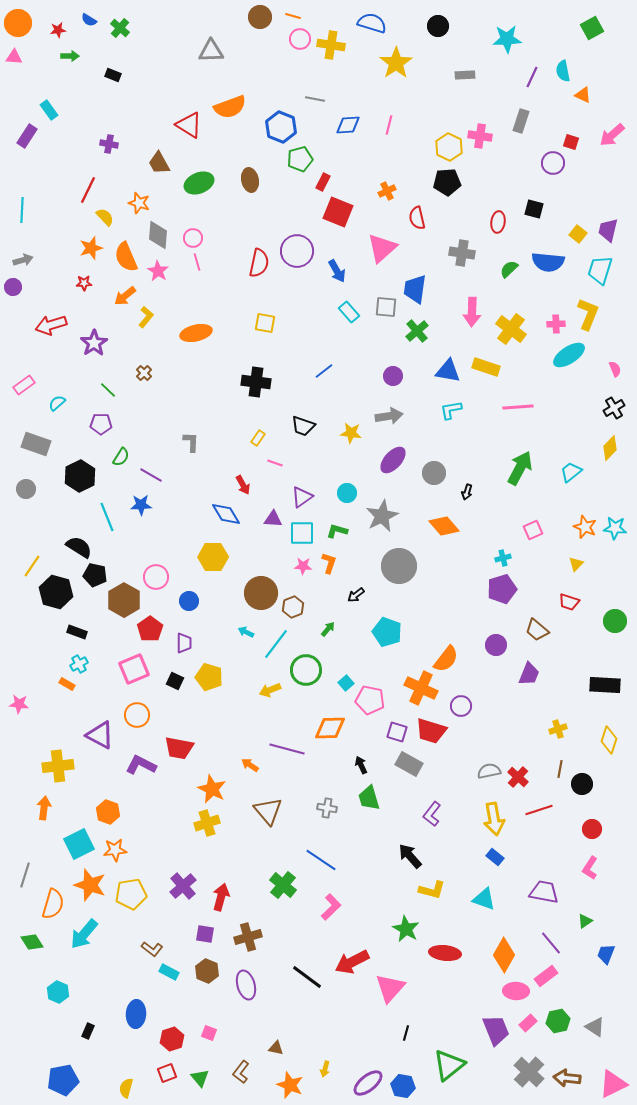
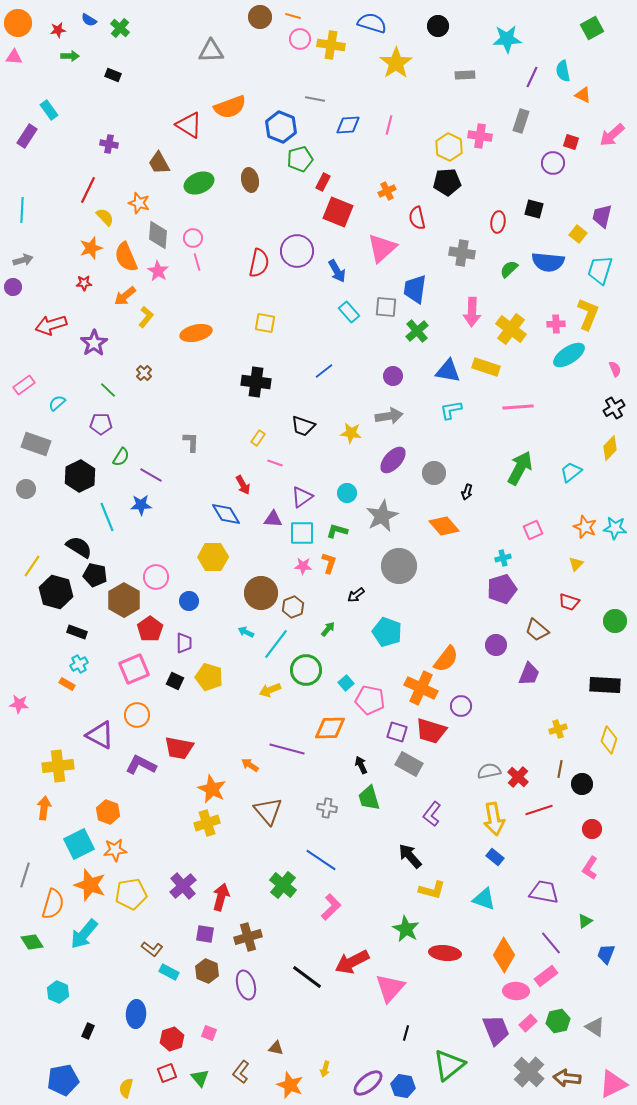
purple trapezoid at (608, 230): moved 6 px left, 14 px up
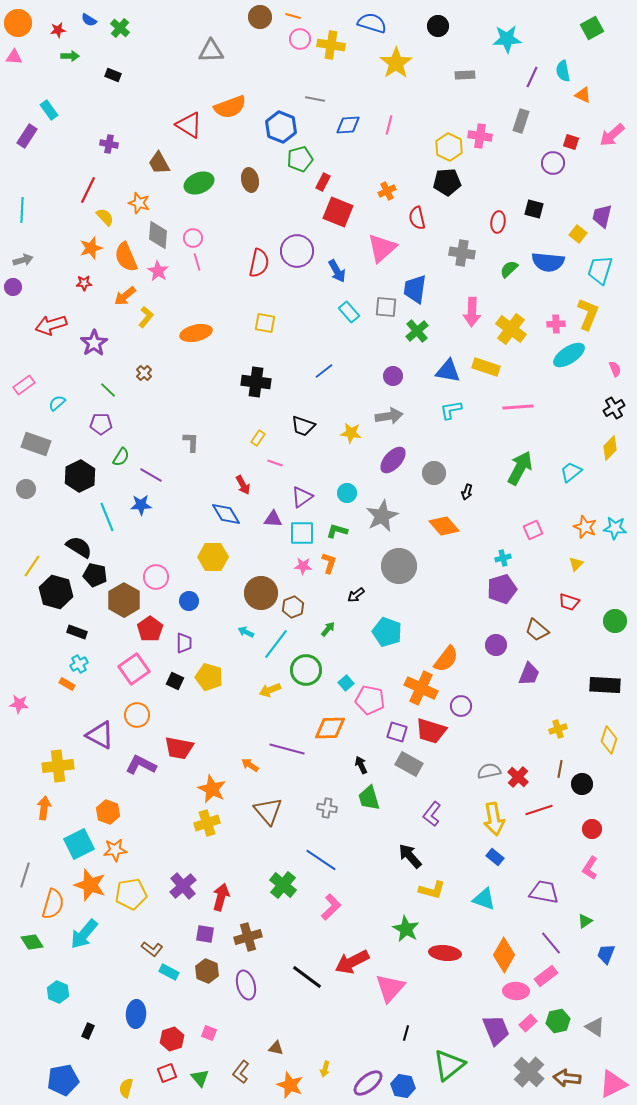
pink square at (134, 669): rotated 12 degrees counterclockwise
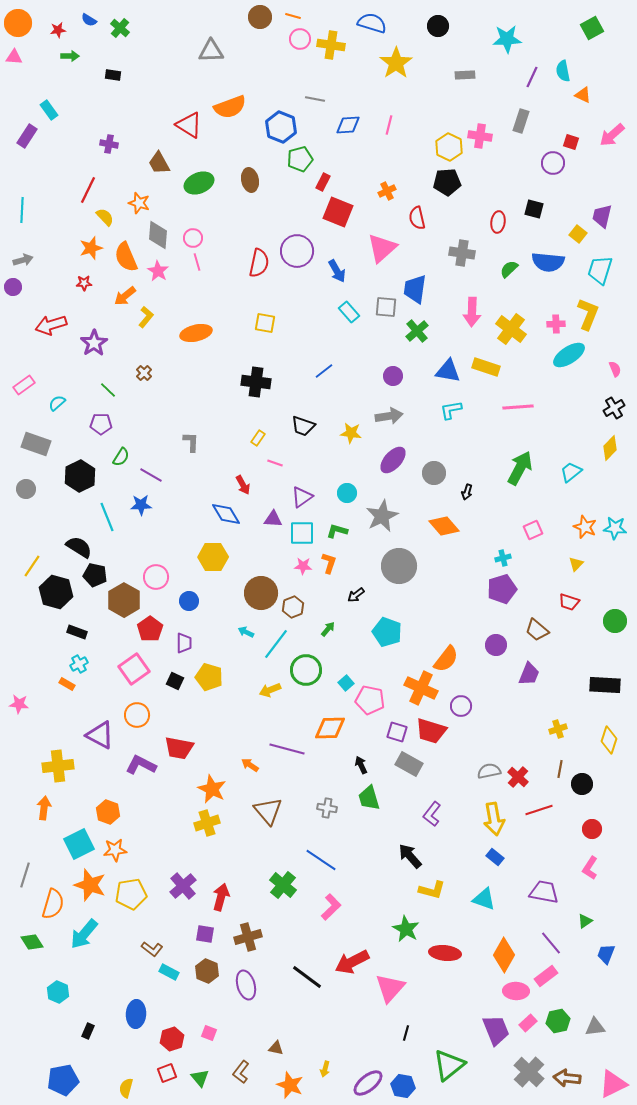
black rectangle at (113, 75): rotated 14 degrees counterclockwise
gray triangle at (595, 1027): rotated 40 degrees counterclockwise
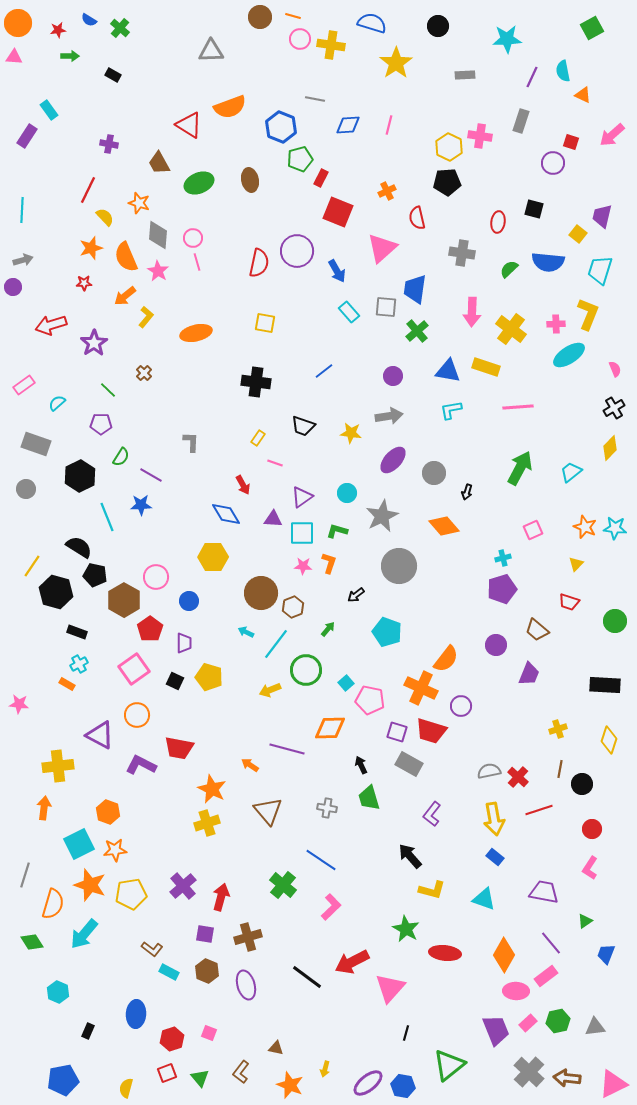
black rectangle at (113, 75): rotated 21 degrees clockwise
red rectangle at (323, 182): moved 2 px left, 4 px up
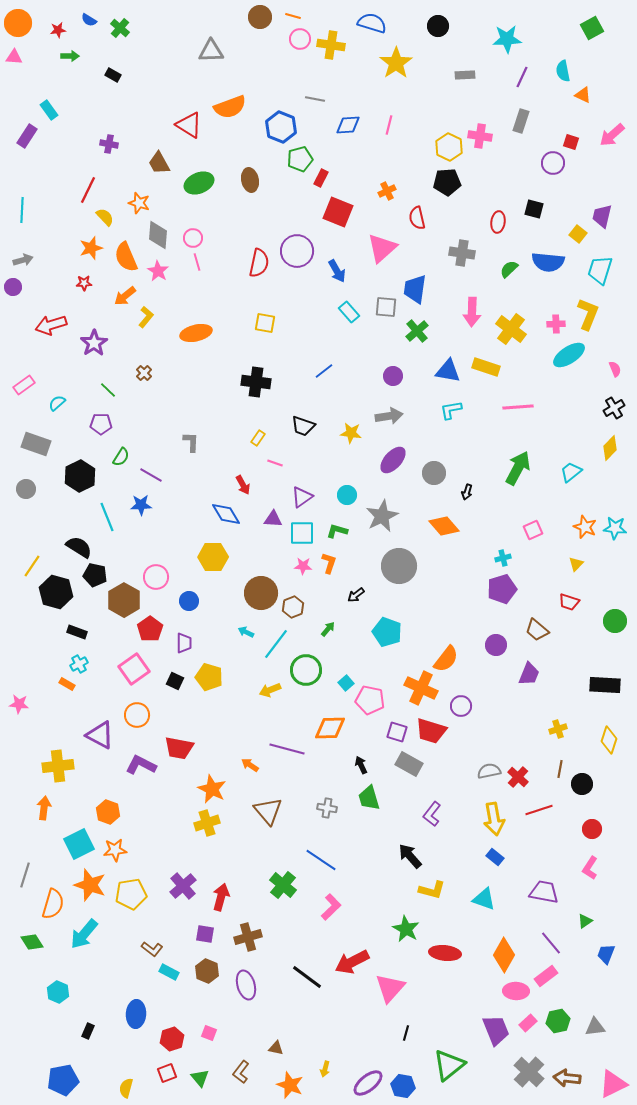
purple line at (532, 77): moved 10 px left
green arrow at (520, 468): moved 2 px left
cyan circle at (347, 493): moved 2 px down
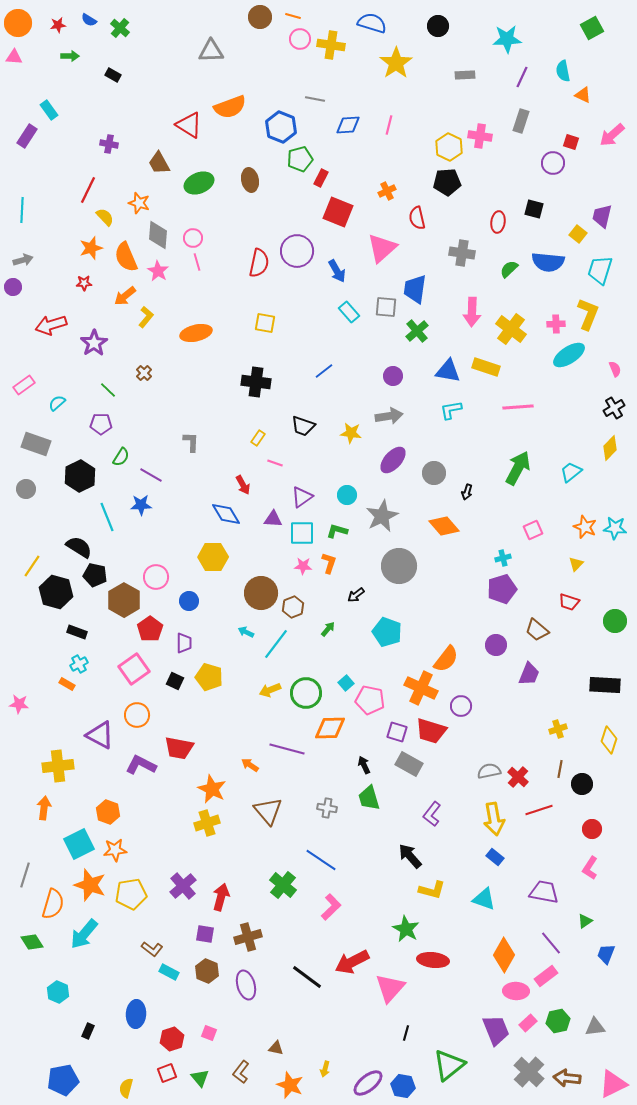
red star at (58, 30): moved 5 px up
green circle at (306, 670): moved 23 px down
black arrow at (361, 765): moved 3 px right
red ellipse at (445, 953): moved 12 px left, 7 px down
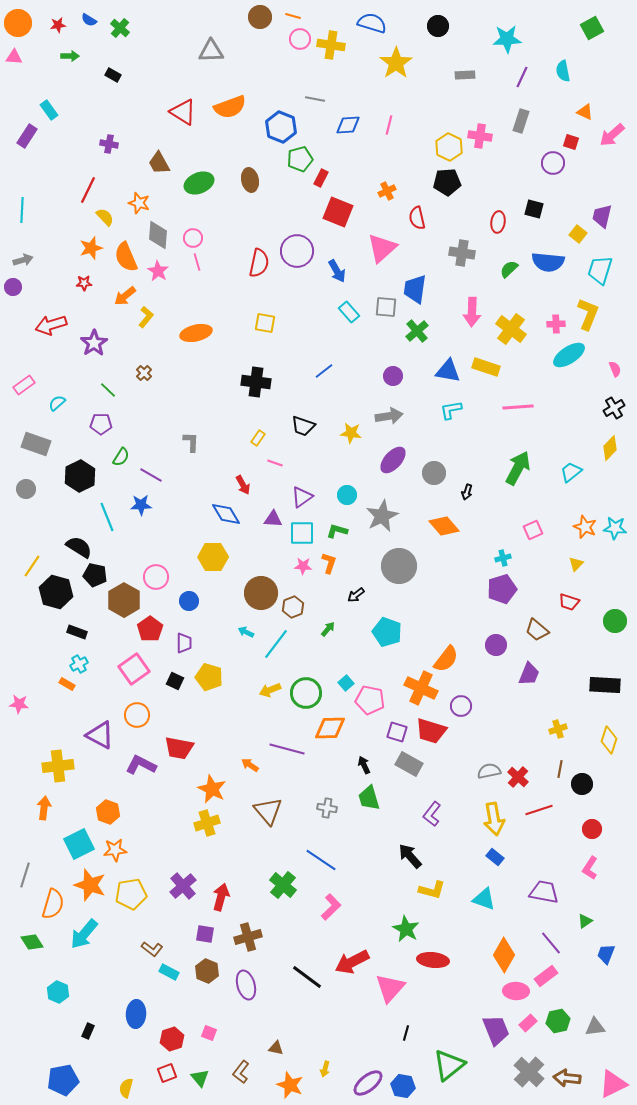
orange triangle at (583, 95): moved 2 px right, 17 px down
red triangle at (189, 125): moved 6 px left, 13 px up
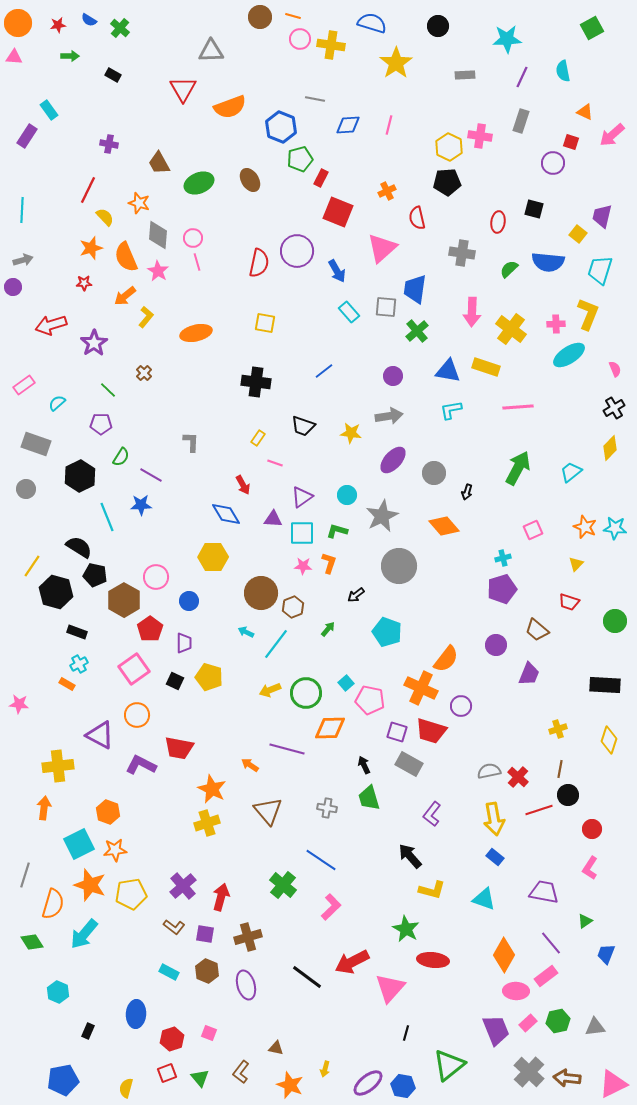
red triangle at (183, 112): moved 23 px up; rotated 28 degrees clockwise
brown ellipse at (250, 180): rotated 20 degrees counterclockwise
black circle at (582, 784): moved 14 px left, 11 px down
brown L-shape at (152, 949): moved 22 px right, 22 px up
